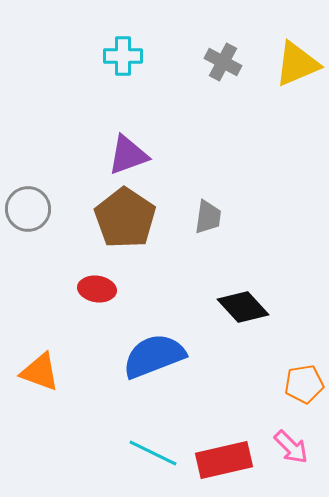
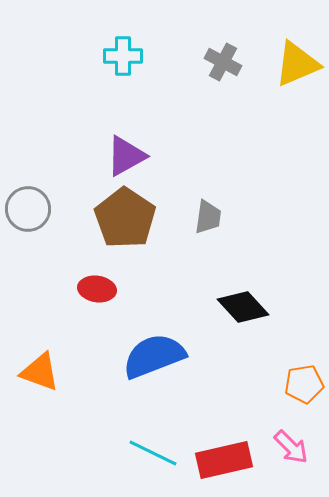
purple triangle: moved 2 px left, 1 px down; rotated 9 degrees counterclockwise
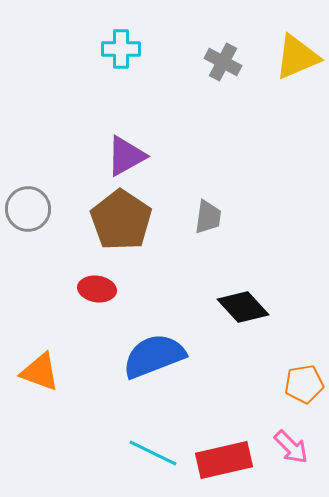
cyan cross: moved 2 px left, 7 px up
yellow triangle: moved 7 px up
brown pentagon: moved 4 px left, 2 px down
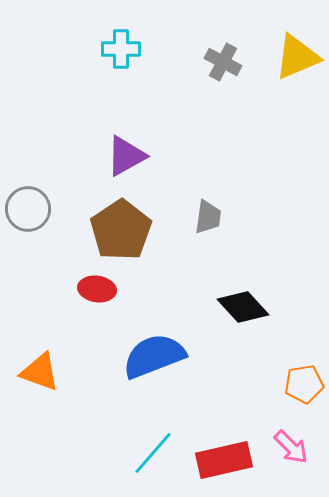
brown pentagon: moved 10 px down; rotated 4 degrees clockwise
cyan line: rotated 75 degrees counterclockwise
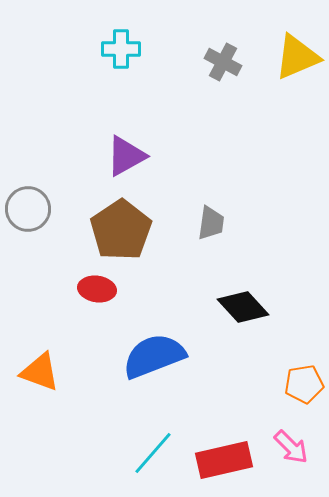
gray trapezoid: moved 3 px right, 6 px down
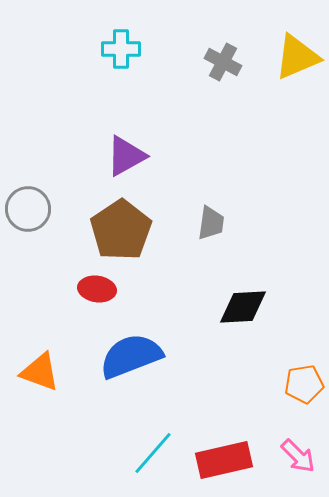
black diamond: rotated 51 degrees counterclockwise
blue semicircle: moved 23 px left
pink arrow: moved 7 px right, 9 px down
